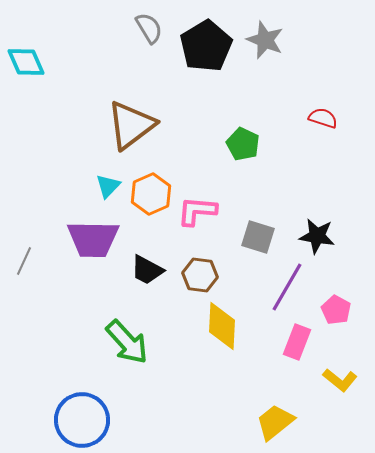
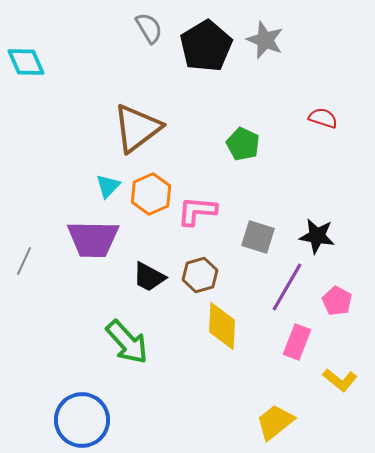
brown triangle: moved 6 px right, 3 px down
black trapezoid: moved 2 px right, 7 px down
brown hexagon: rotated 24 degrees counterclockwise
pink pentagon: moved 1 px right, 9 px up
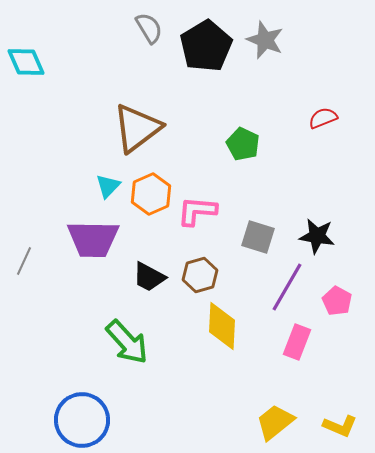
red semicircle: rotated 40 degrees counterclockwise
yellow L-shape: moved 46 px down; rotated 16 degrees counterclockwise
